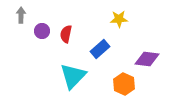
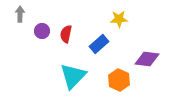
gray arrow: moved 1 px left, 1 px up
blue rectangle: moved 1 px left, 5 px up
orange hexagon: moved 5 px left, 4 px up
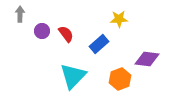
red semicircle: rotated 132 degrees clockwise
orange hexagon: moved 1 px right, 1 px up; rotated 15 degrees clockwise
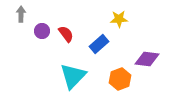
gray arrow: moved 1 px right
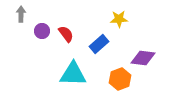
purple diamond: moved 4 px left, 1 px up
cyan triangle: moved 2 px up; rotated 48 degrees clockwise
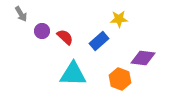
gray arrow: rotated 147 degrees clockwise
red semicircle: moved 1 px left, 3 px down; rotated 12 degrees counterclockwise
blue rectangle: moved 3 px up
orange hexagon: rotated 20 degrees counterclockwise
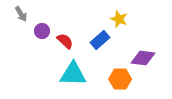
yellow star: rotated 24 degrees clockwise
red semicircle: moved 4 px down
blue rectangle: moved 1 px right, 1 px up
orange hexagon: rotated 20 degrees counterclockwise
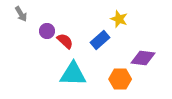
purple circle: moved 5 px right
